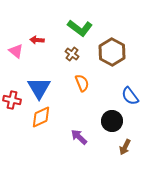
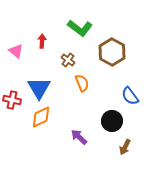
red arrow: moved 5 px right, 1 px down; rotated 88 degrees clockwise
brown cross: moved 4 px left, 6 px down
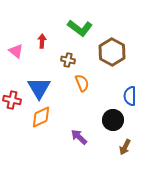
brown cross: rotated 24 degrees counterclockwise
blue semicircle: rotated 36 degrees clockwise
black circle: moved 1 px right, 1 px up
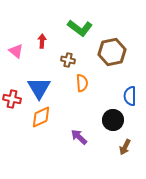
brown hexagon: rotated 20 degrees clockwise
orange semicircle: rotated 18 degrees clockwise
red cross: moved 1 px up
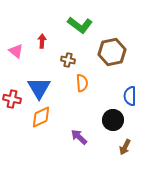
green L-shape: moved 3 px up
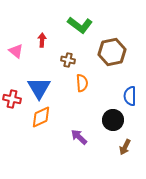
red arrow: moved 1 px up
